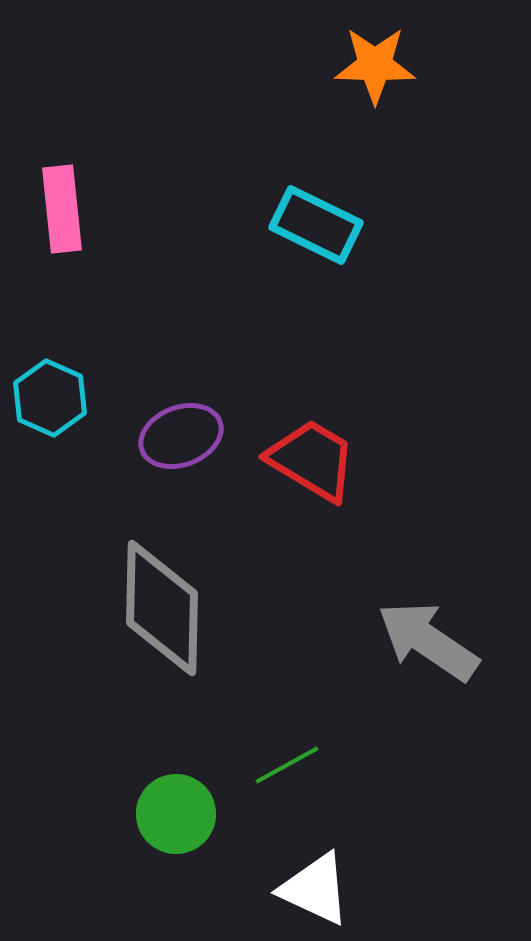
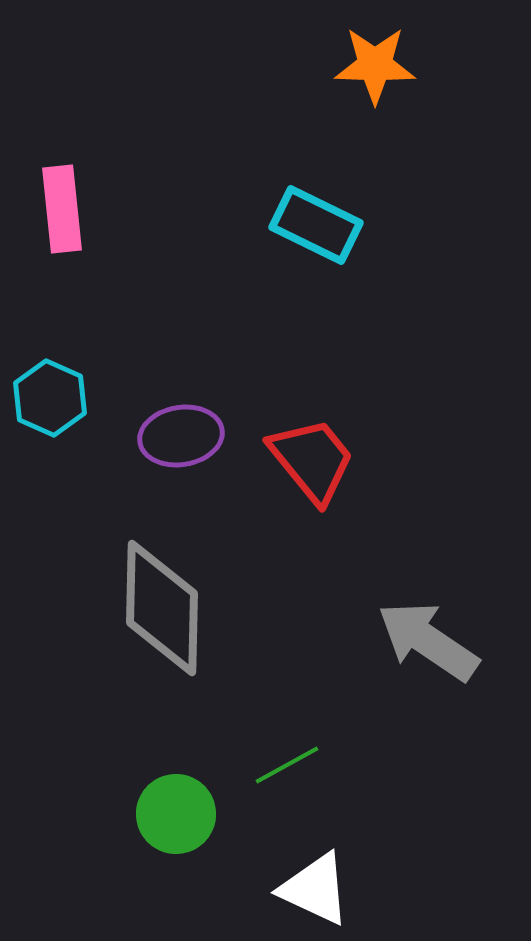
purple ellipse: rotated 12 degrees clockwise
red trapezoid: rotated 20 degrees clockwise
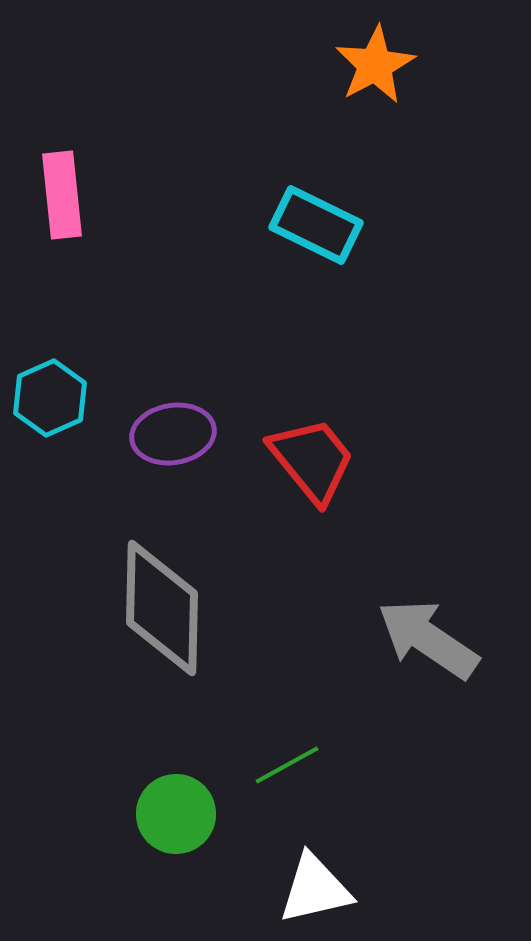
orange star: rotated 30 degrees counterclockwise
pink rectangle: moved 14 px up
cyan hexagon: rotated 12 degrees clockwise
purple ellipse: moved 8 px left, 2 px up
gray arrow: moved 2 px up
white triangle: rotated 38 degrees counterclockwise
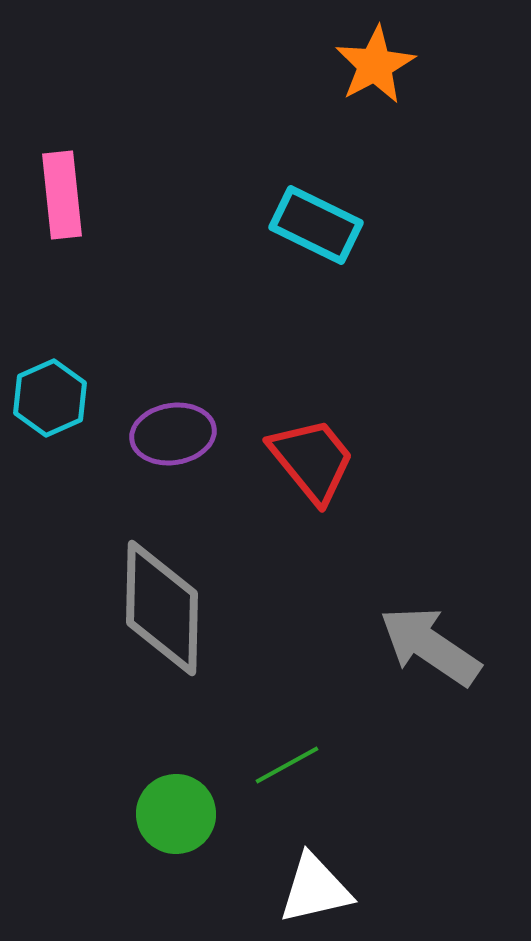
gray arrow: moved 2 px right, 7 px down
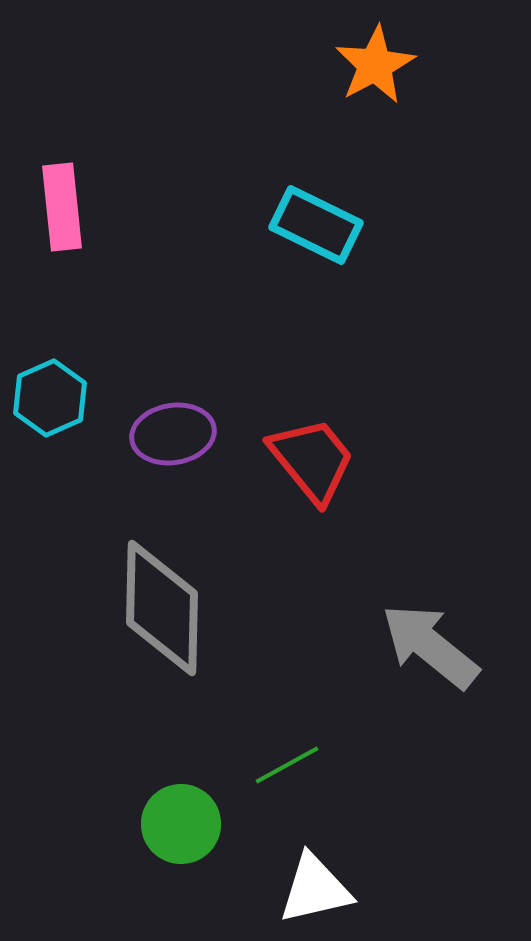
pink rectangle: moved 12 px down
gray arrow: rotated 5 degrees clockwise
green circle: moved 5 px right, 10 px down
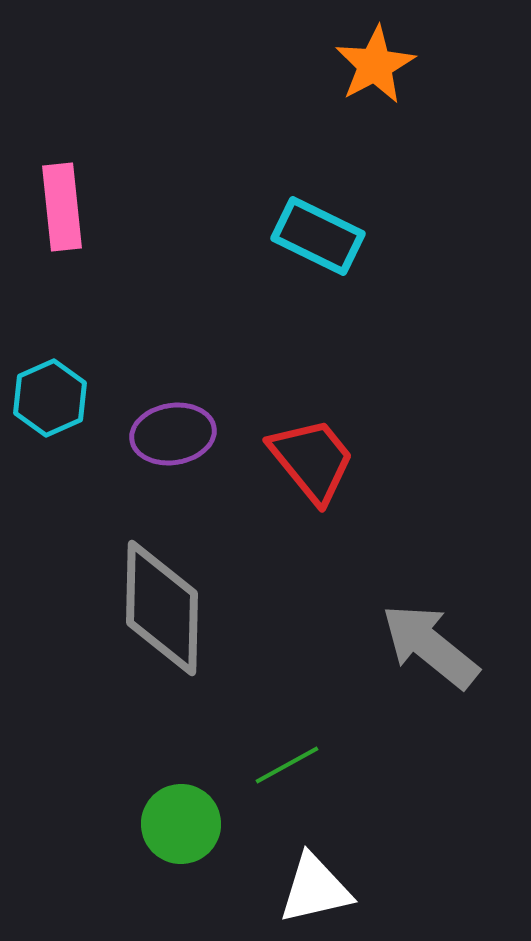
cyan rectangle: moved 2 px right, 11 px down
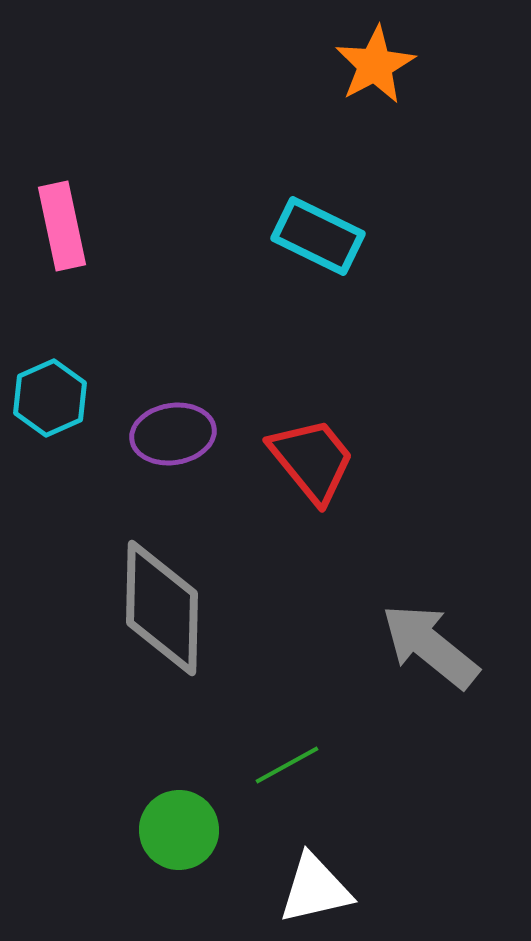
pink rectangle: moved 19 px down; rotated 6 degrees counterclockwise
green circle: moved 2 px left, 6 px down
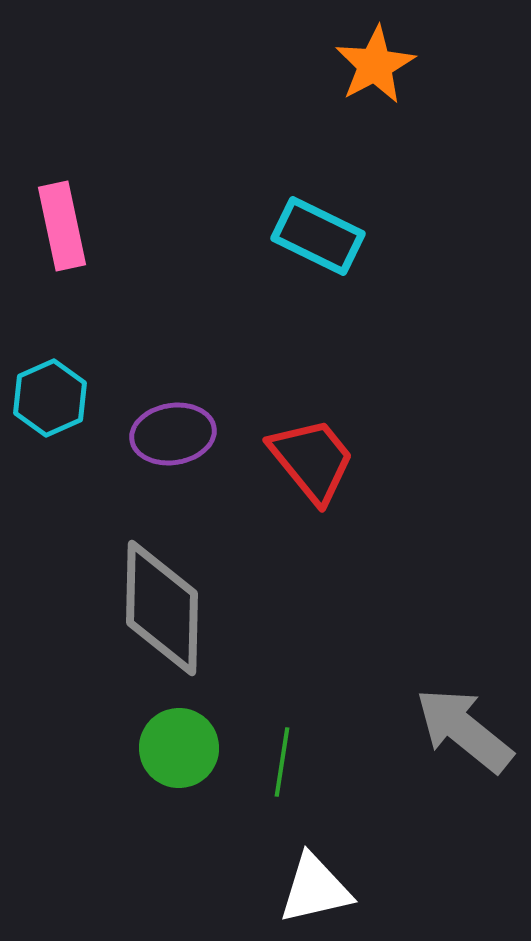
gray arrow: moved 34 px right, 84 px down
green line: moved 5 px left, 3 px up; rotated 52 degrees counterclockwise
green circle: moved 82 px up
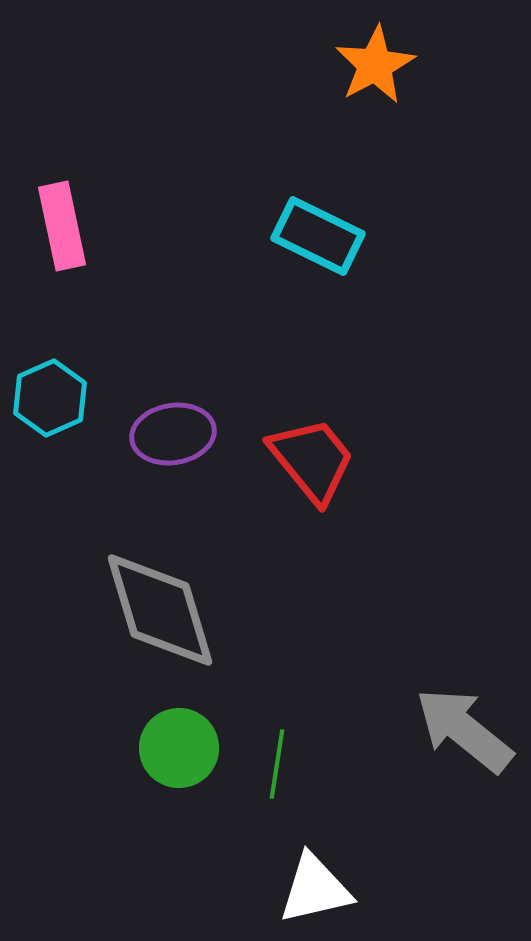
gray diamond: moved 2 px left, 2 px down; rotated 18 degrees counterclockwise
green line: moved 5 px left, 2 px down
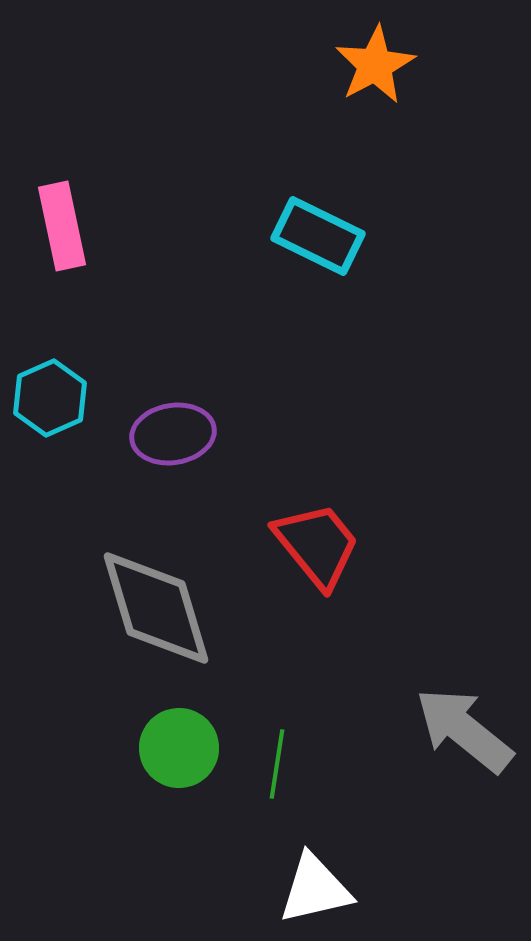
red trapezoid: moved 5 px right, 85 px down
gray diamond: moved 4 px left, 2 px up
